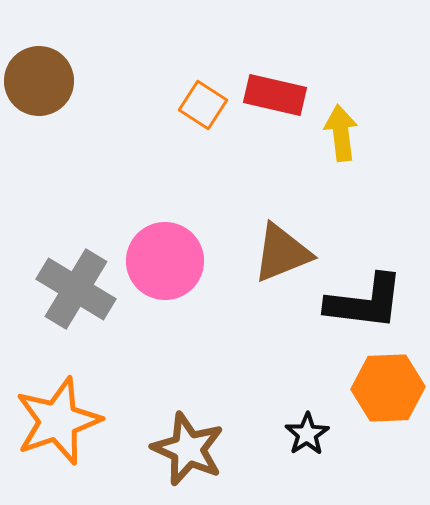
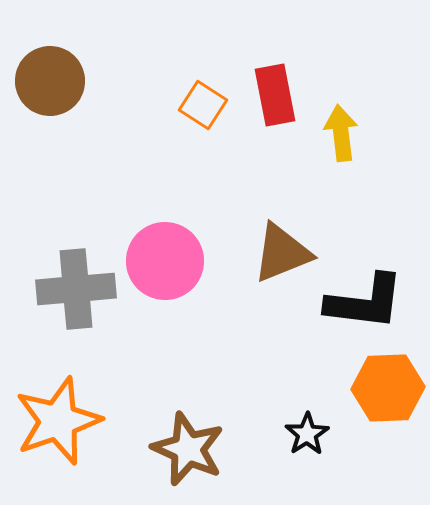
brown circle: moved 11 px right
red rectangle: rotated 66 degrees clockwise
gray cross: rotated 36 degrees counterclockwise
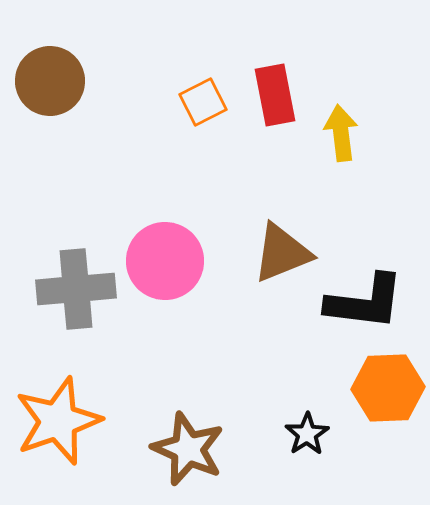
orange square: moved 3 px up; rotated 30 degrees clockwise
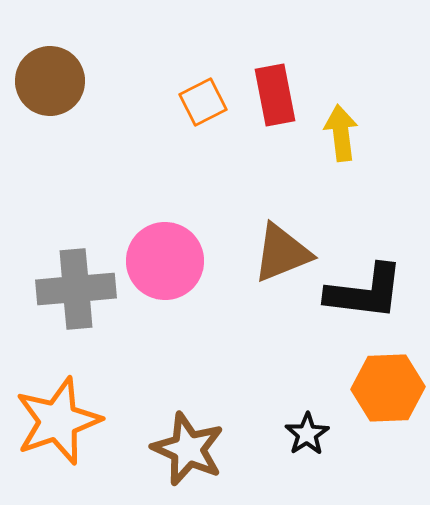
black L-shape: moved 10 px up
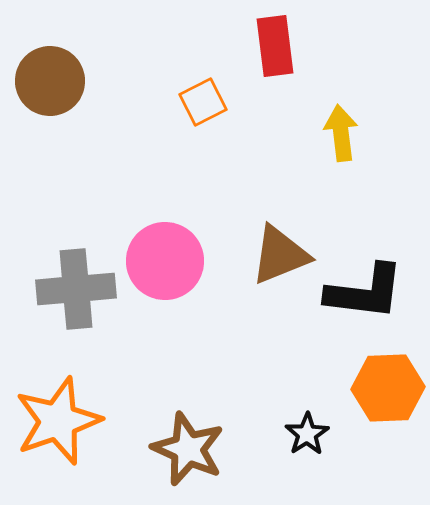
red rectangle: moved 49 px up; rotated 4 degrees clockwise
brown triangle: moved 2 px left, 2 px down
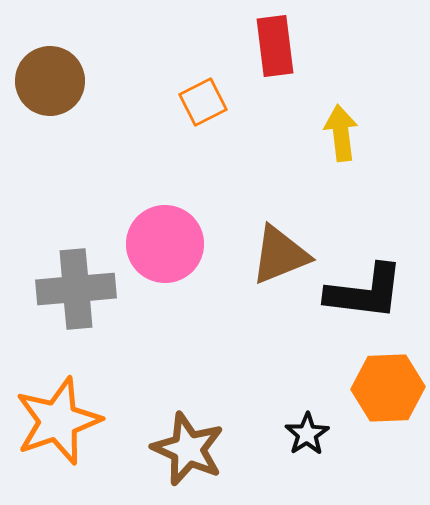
pink circle: moved 17 px up
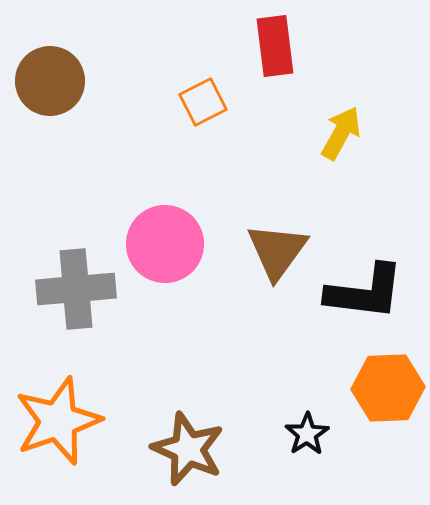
yellow arrow: rotated 36 degrees clockwise
brown triangle: moved 3 px left, 4 px up; rotated 32 degrees counterclockwise
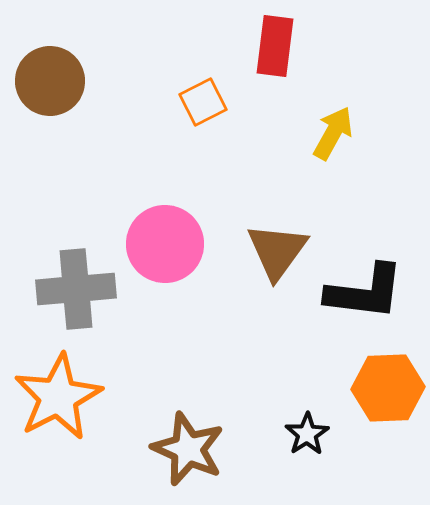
red rectangle: rotated 14 degrees clockwise
yellow arrow: moved 8 px left
orange star: moved 24 px up; rotated 8 degrees counterclockwise
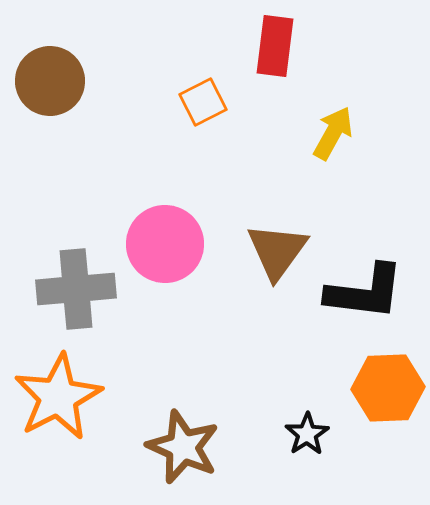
brown star: moved 5 px left, 2 px up
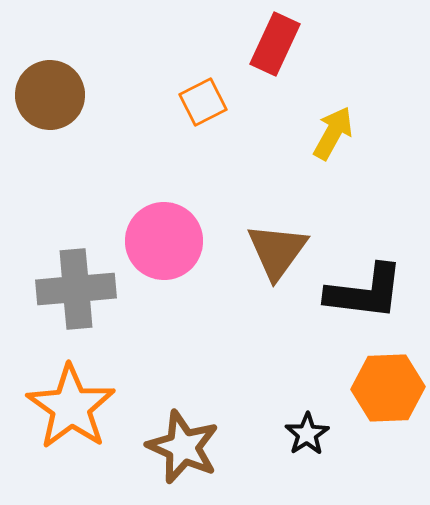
red rectangle: moved 2 px up; rotated 18 degrees clockwise
brown circle: moved 14 px down
pink circle: moved 1 px left, 3 px up
orange star: moved 13 px right, 10 px down; rotated 10 degrees counterclockwise
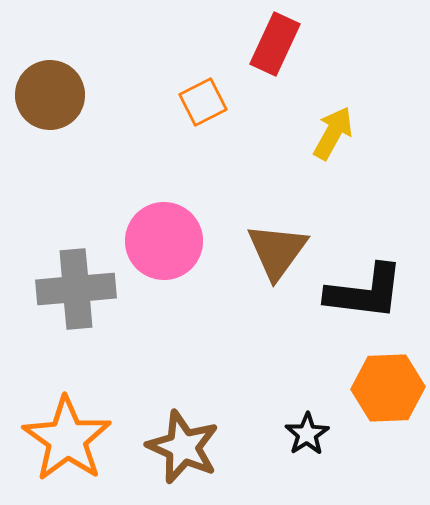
orange star: moved 4 px left, 32 px down
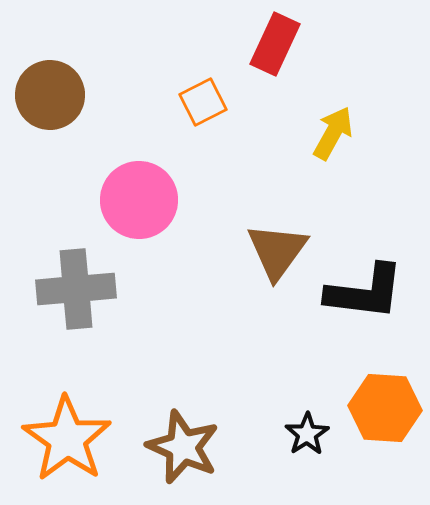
pink circle: moved 25 px left, 41 px up
orange hexagon: moved 3 px left, 20 px down; rotated 6 degrees clockwise
